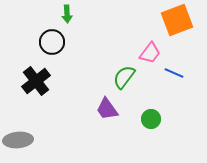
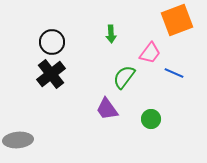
green arrow: moved 44 px right, 20 px down
black cross: moved 15 px right, 7 px up
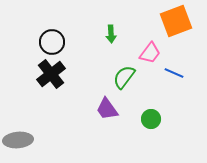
orange square: moved 1 px left, 1 px down
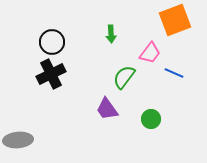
orange square: moved 1 px left, 1 px up
black cross: rotated 12 degrees clockwise
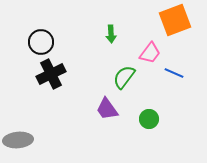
black circle: moved 11 px left
green circle: moved 2 px left
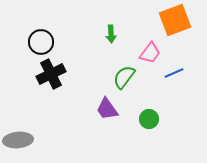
blue line: rotated 48 degrees counterclockwise
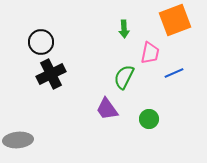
green arrow: moved 13 px right, 5 px up
pink trapezoid: rotated 25 degrees counterclockwise
green semicircle: rotated 10 degrees counterclockwise
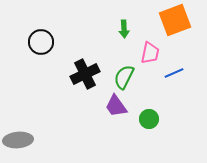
black cross: moved 34 px right
purple trapezoid: moved 9 px right, 3 px up
